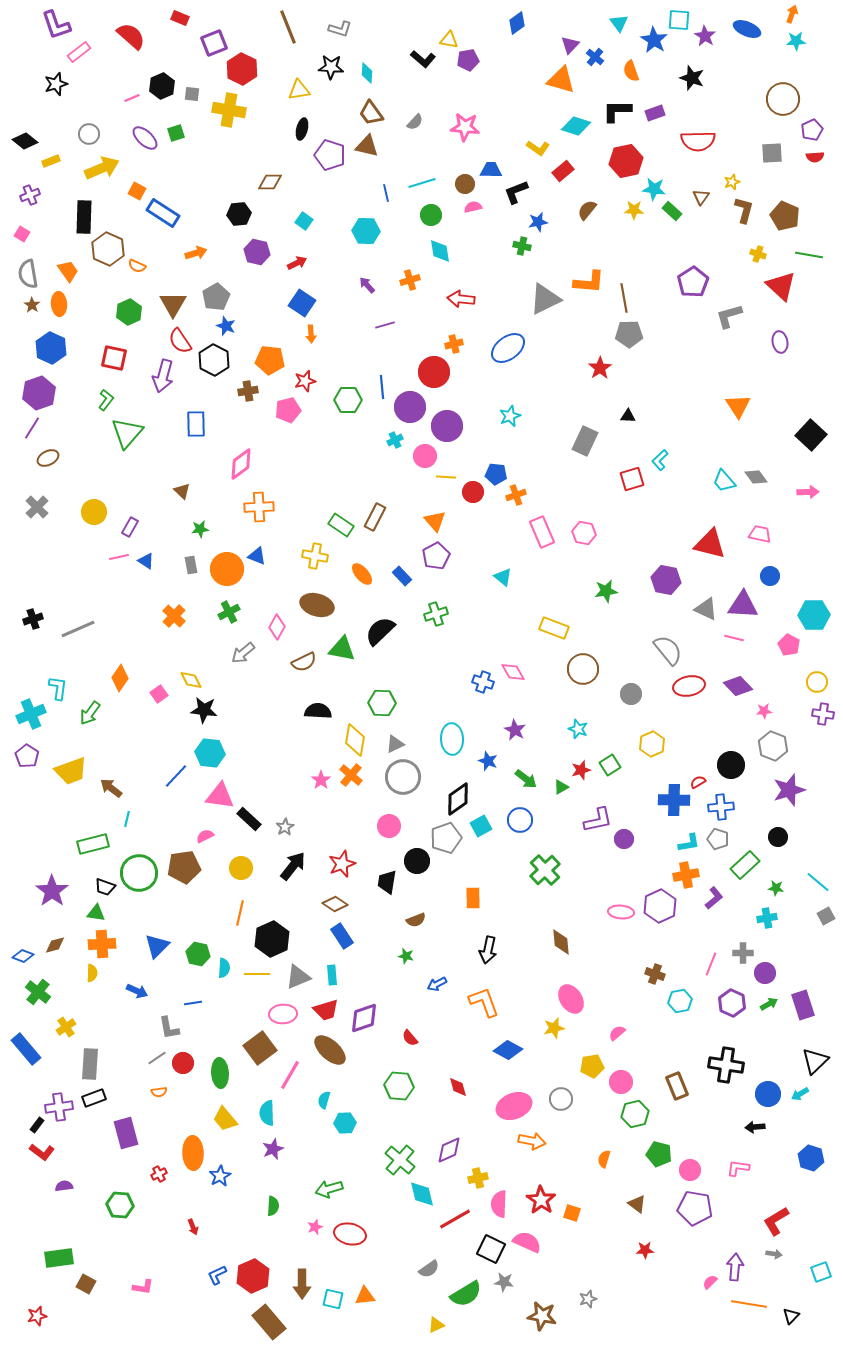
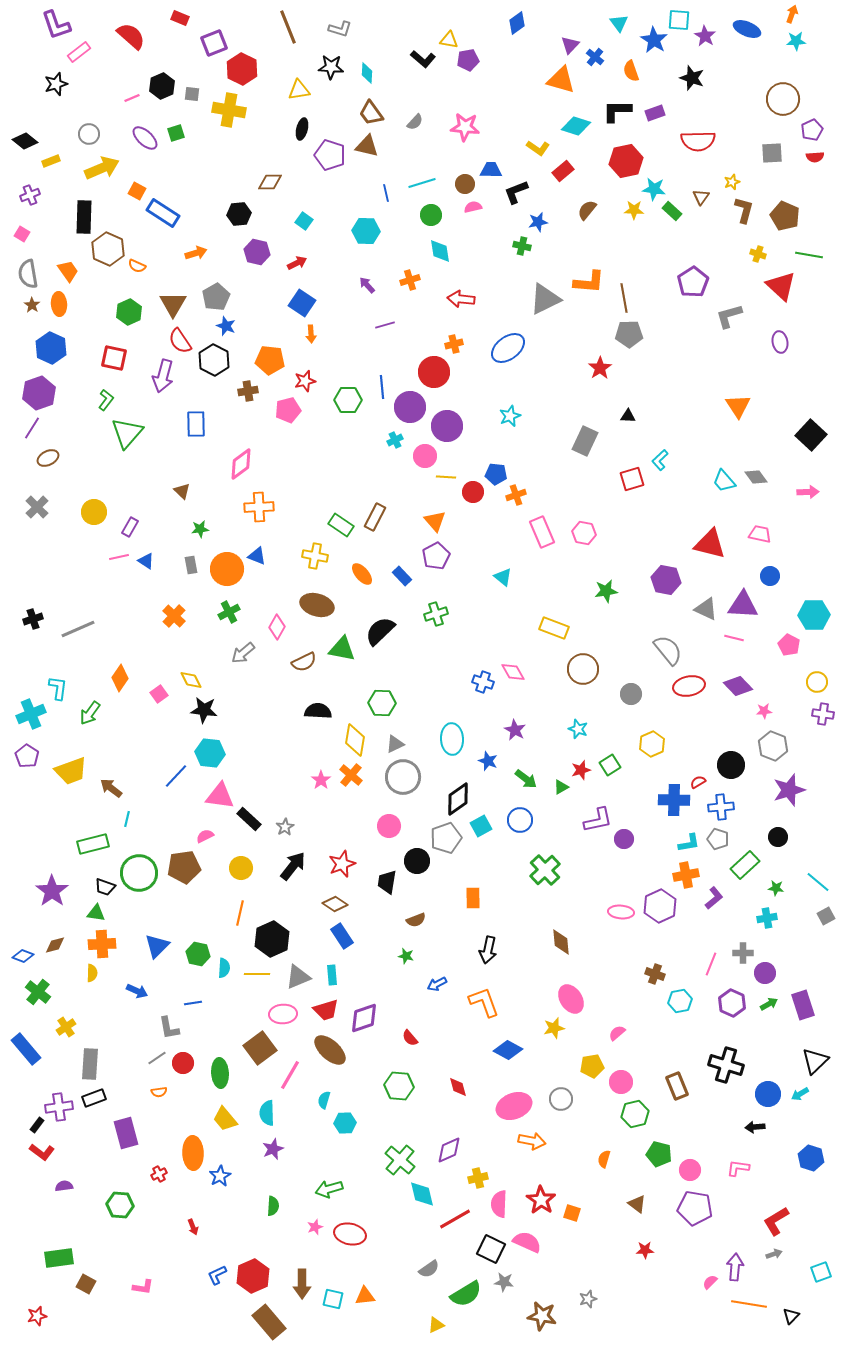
black cross at (726, 1065): rotated 8 degrees clockwise
gray arrow at (774, 1254): rotated 28 degrees counterclockwise
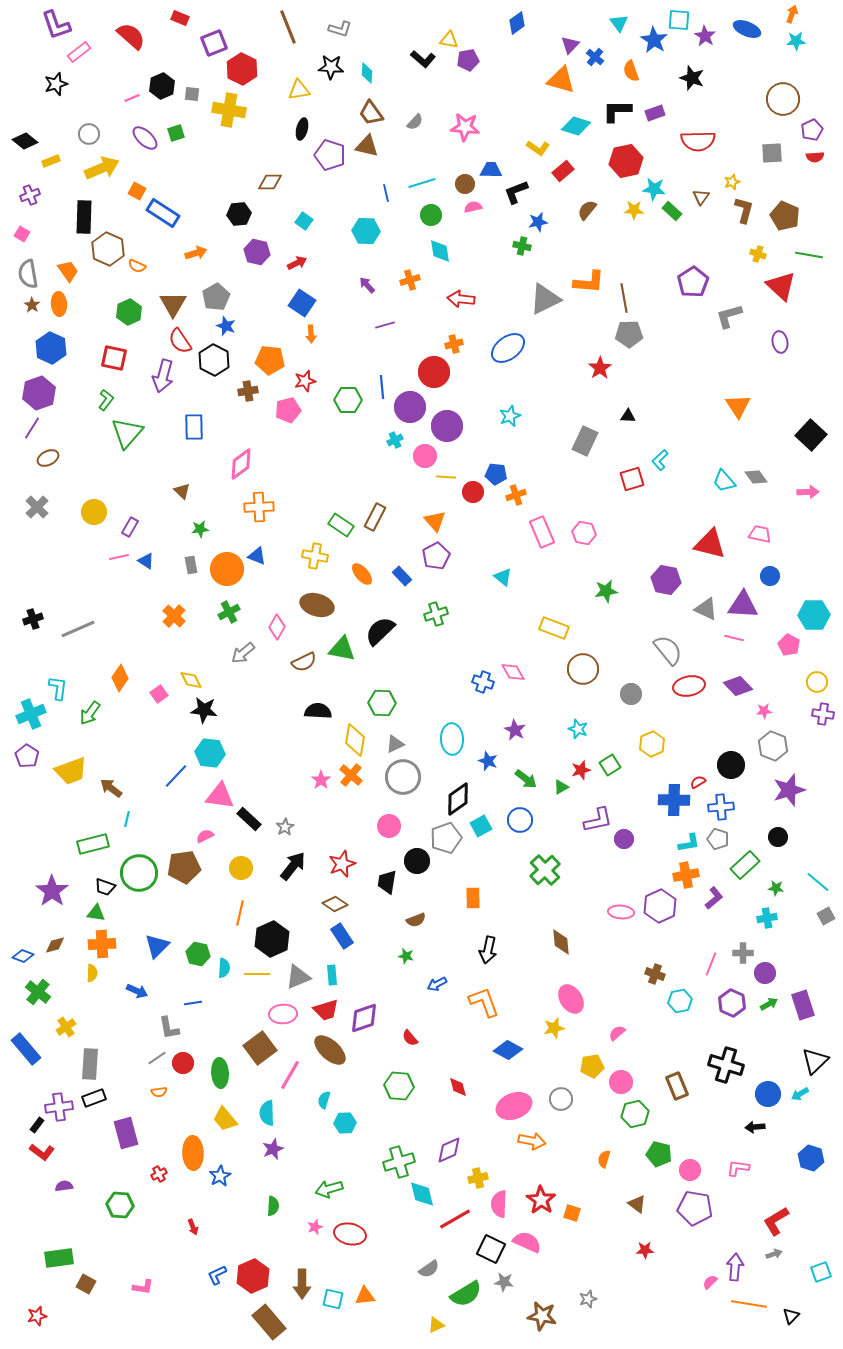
blue rectangle at (196, 424): moved 2 px left, 3 px down
green cross at (400, 1160): moved 1 px left, 2 px down; rotated 32 degrees clockwise
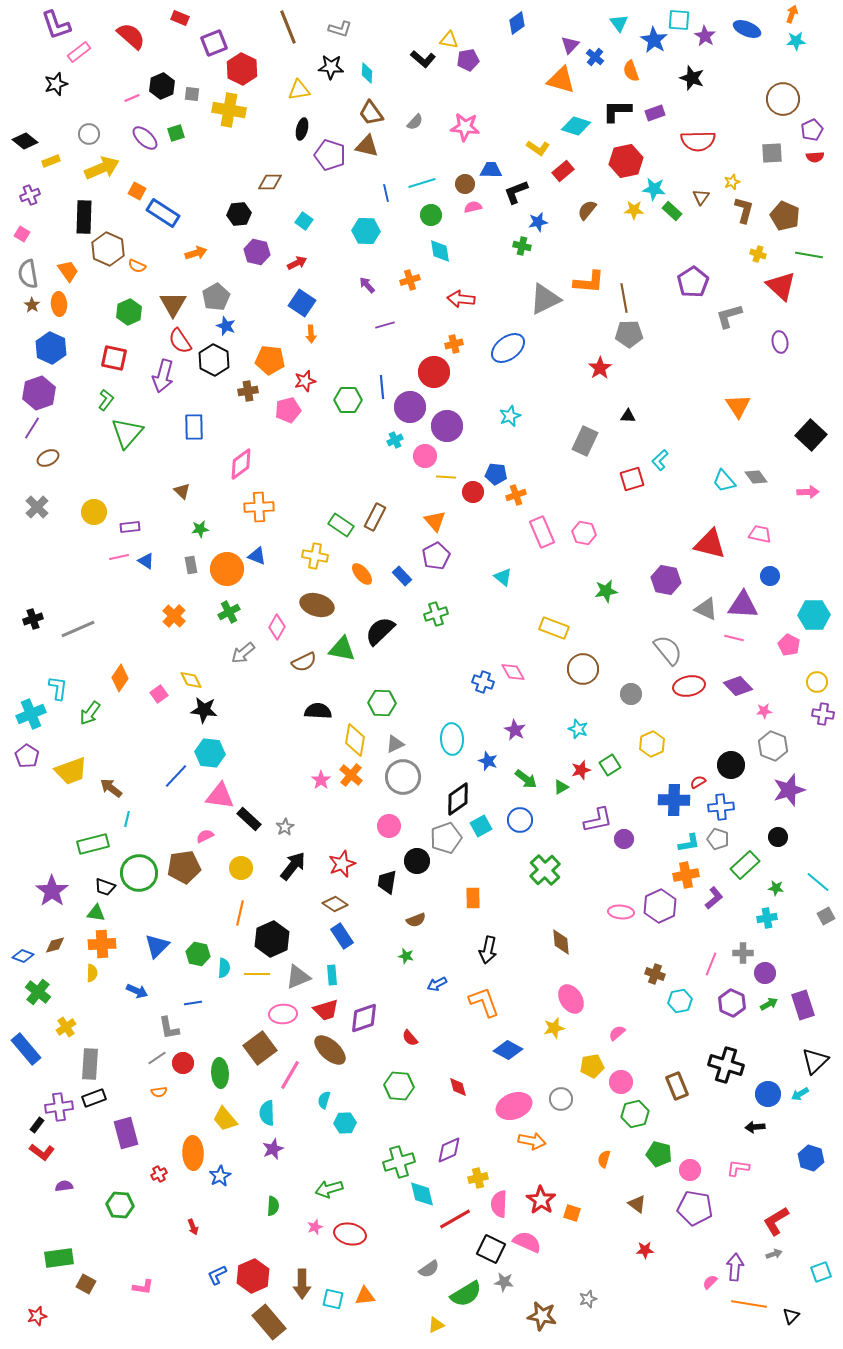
purple rectangle at (130, 527): rotated 54 degrees clockwise
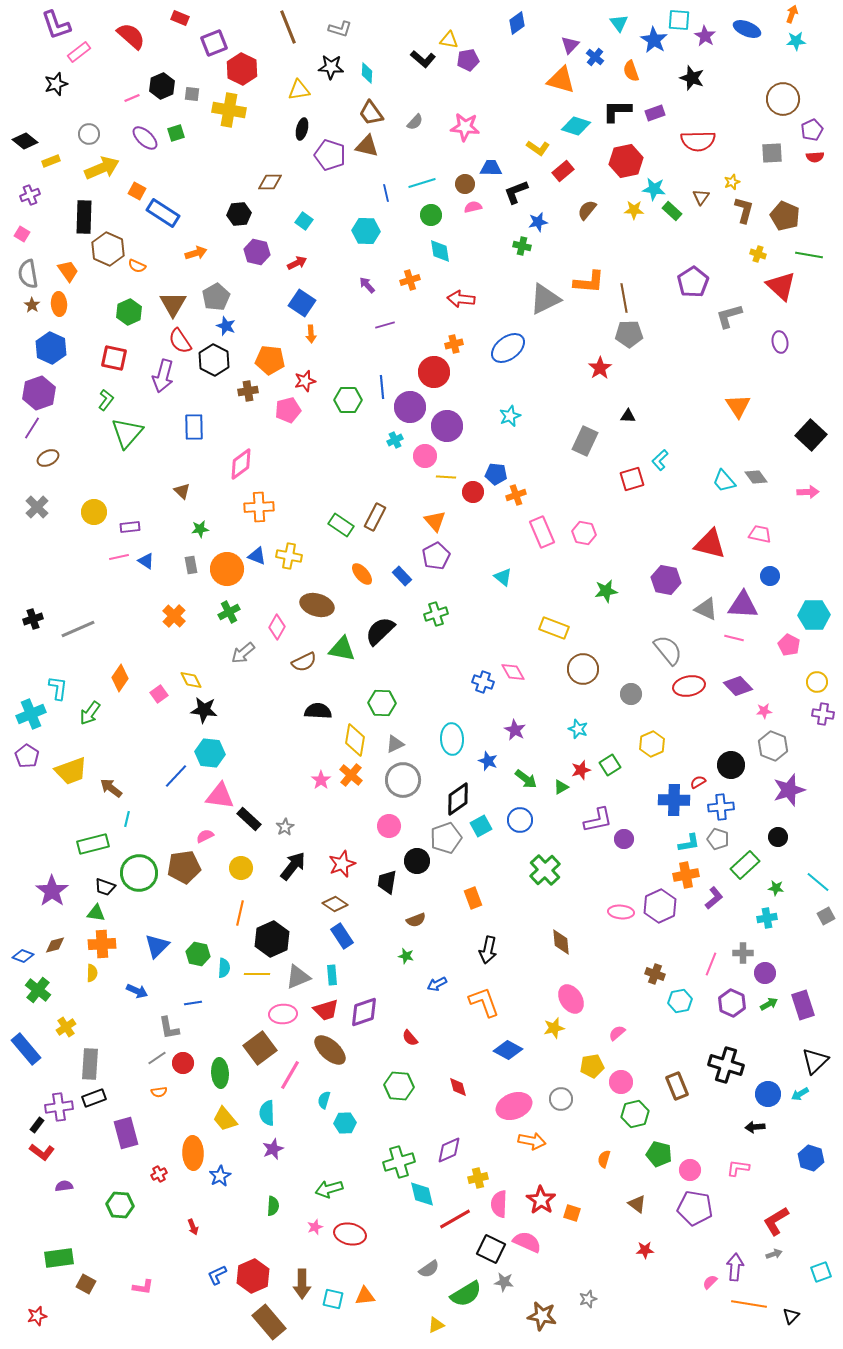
blue trapezoid at (491, 170): moved 2 px up
yellow cross at (315, 556): moved 26 px left
gray circle at (403, 777): moved 3 px down
orange rectangle at (473, 898): rotated 20 degrees counterclockwise
green cross at (38, 992): moved 2 px up
purple diamond at (364, 1018): moved 6 px up
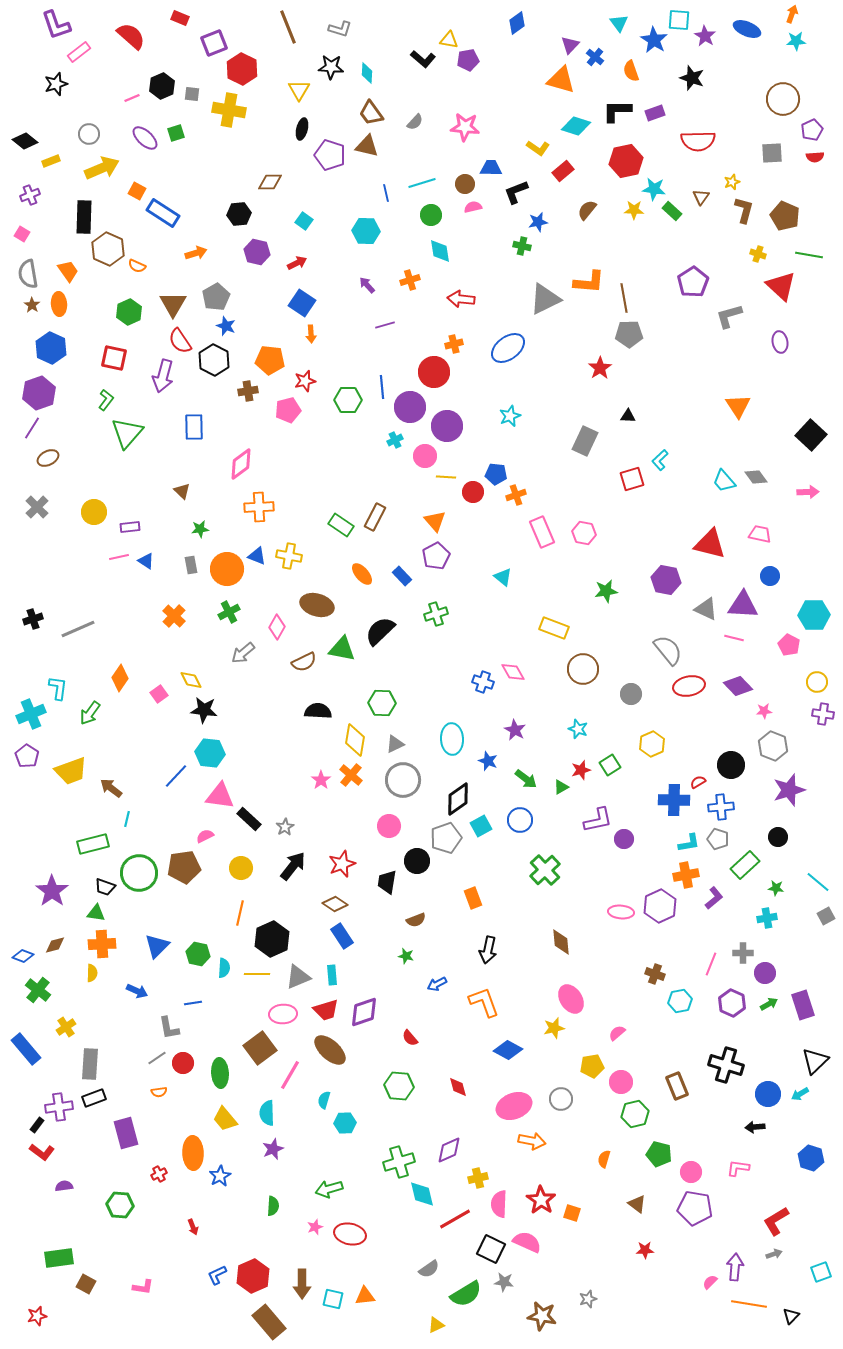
yellow triangle at (299, 90): rotated 50 degrees counterclockwise
pink circle at (690, 1170): moved 1 px right, 2 px down
